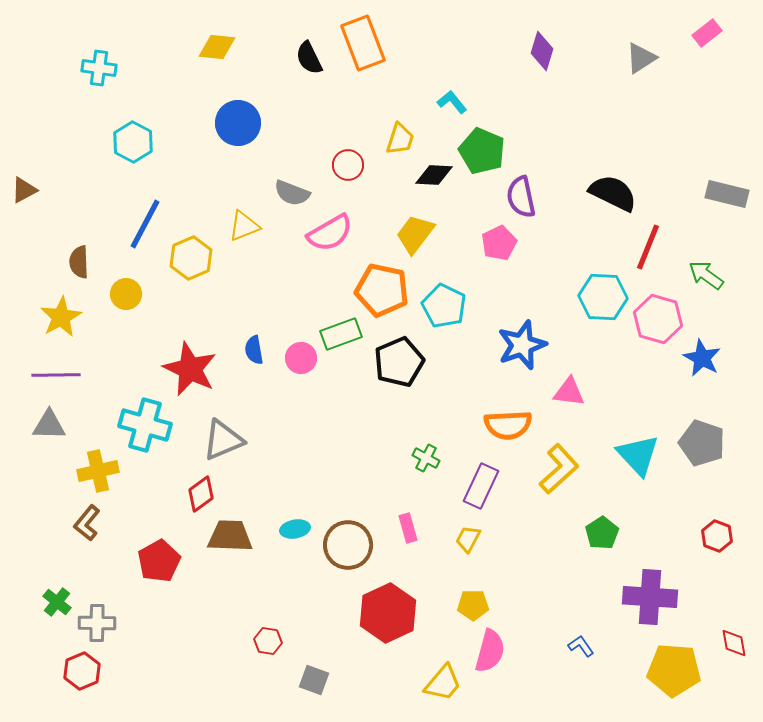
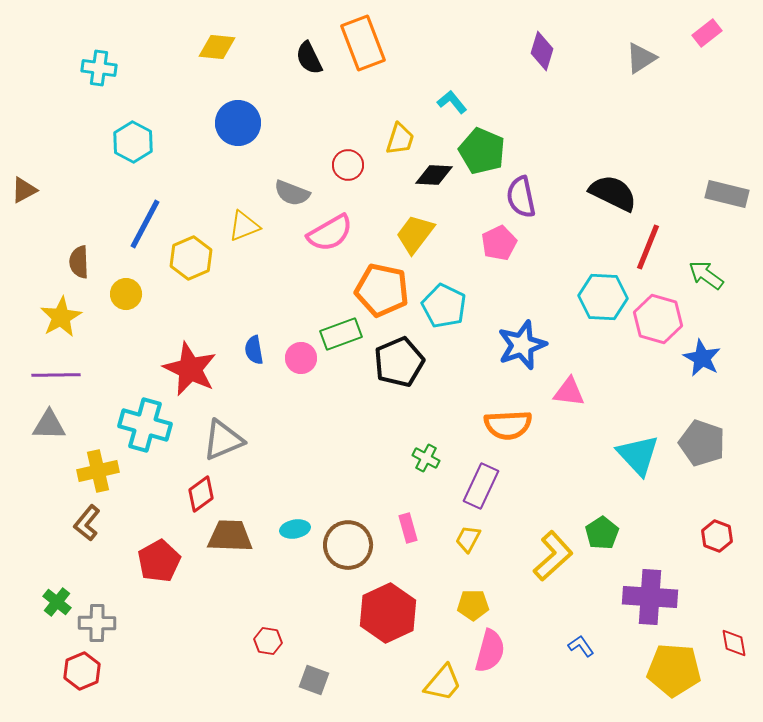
yellow L-shape at (559, 469): moved 6 px left, 87 px down
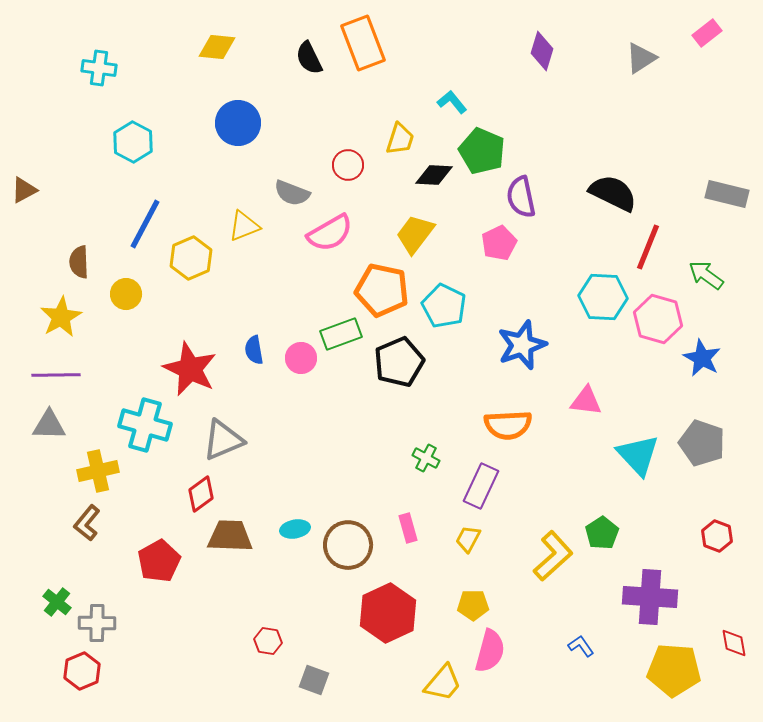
pink triangle at (569, 392): moved 17 px right, 9 px down
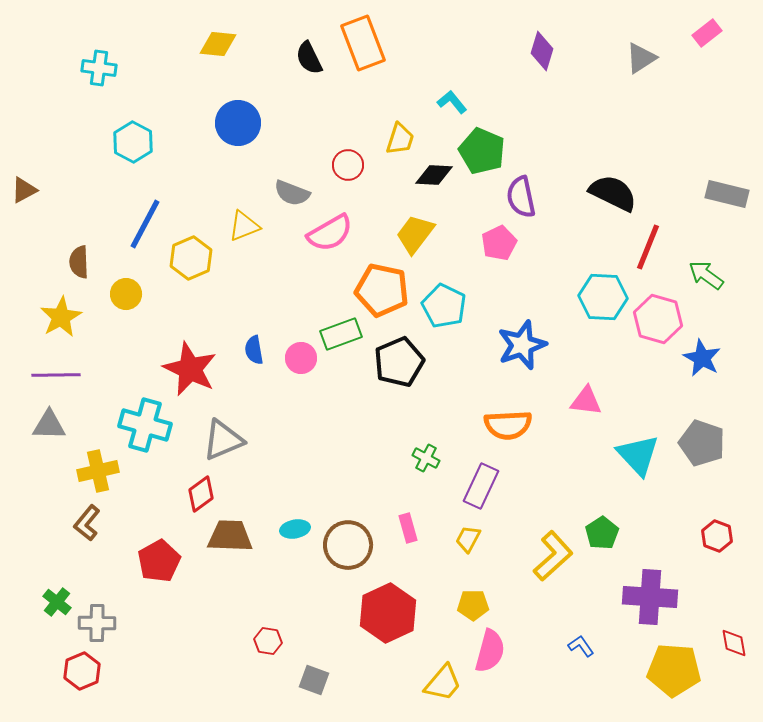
yellow diamond at (217, 47): moved 1 px right, 3 px up
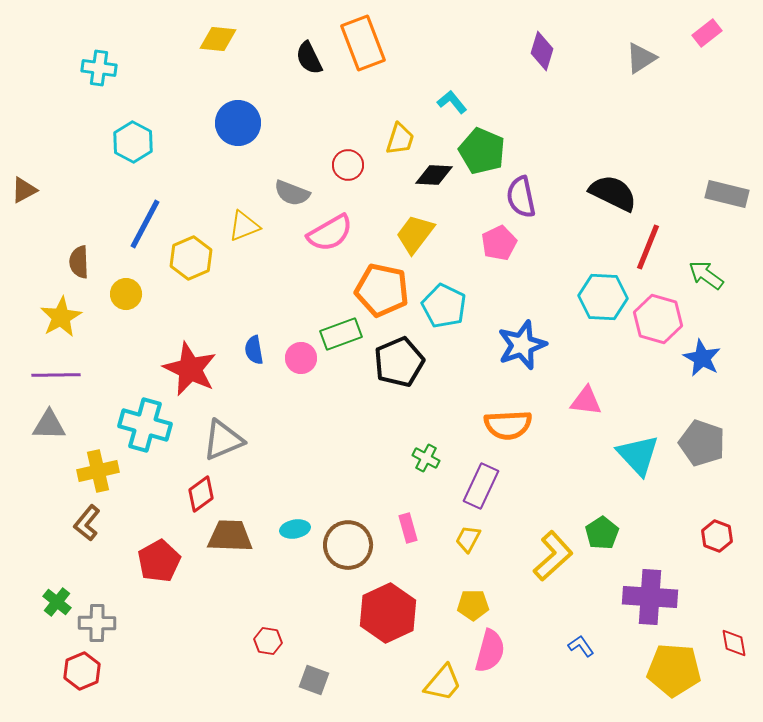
yellow diamond at (218, 44): moved 5 px up
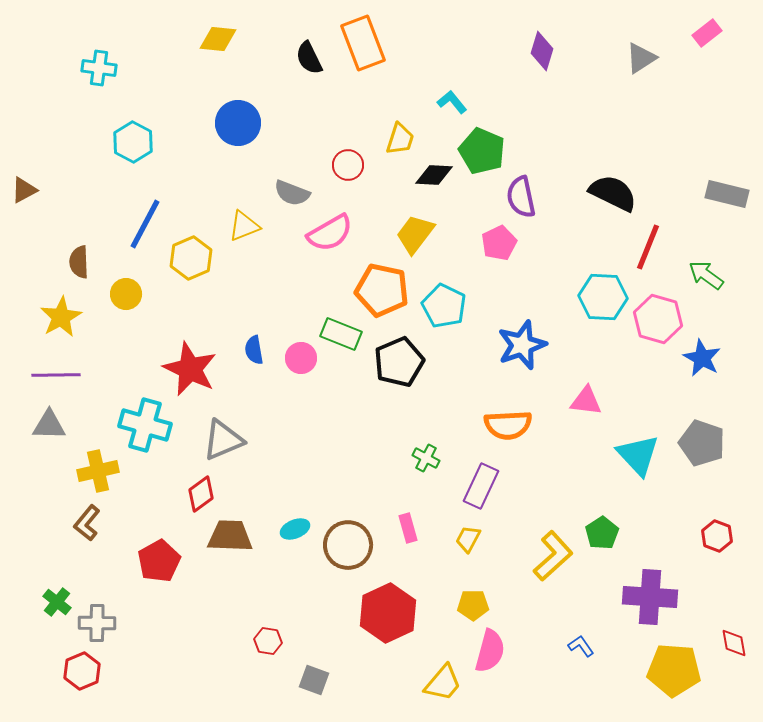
green rectangle at (341, 334): rotated 42 degrees clockwise
cyan ellipse at (295, 529): rotated 12 degrees counterclockwise
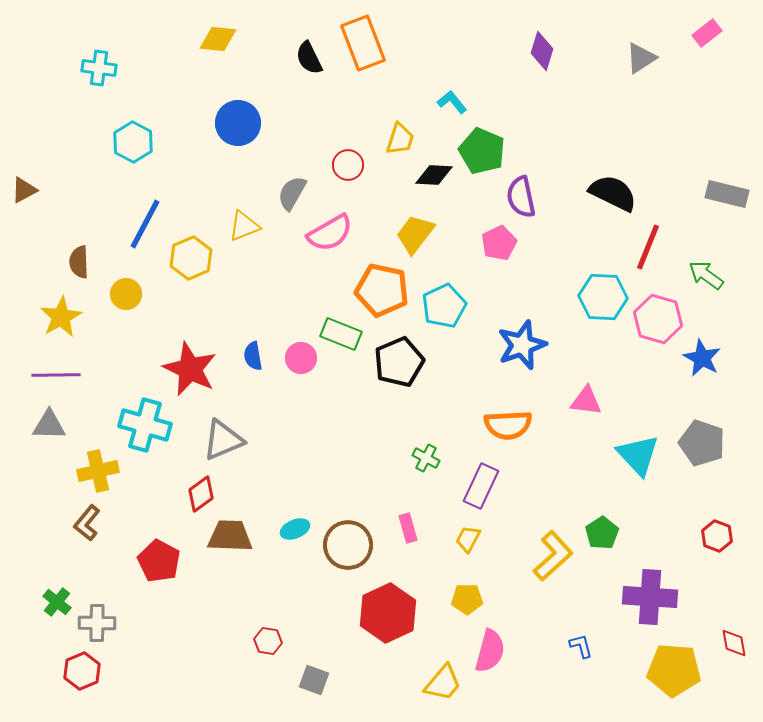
gray semicircle at (292, 193): rotated 99 degrees clockwise
cyan pentagon at (444, 306): rotated 21 degrees clockwise
blue semicircle at (254, 350): moved 1 px left, 6 px down
red pentagon at (159, 561): rotated 15 degrees counterclockwise
yellow pentagon at (473, 605): moved 6 px left, 6 px up
blue L-shape at (581, 646): rotated 20 degrees clockwise
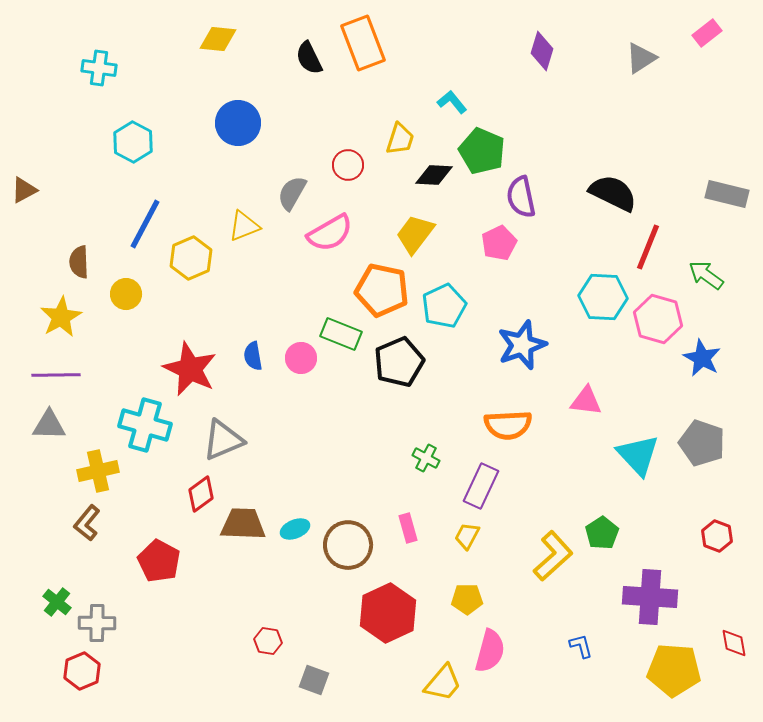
brown trapezoid at (230, 536): moved 13 px right, 12 px up
yellow trapezoid at (468, 539): moved 1 px left, 3 px up
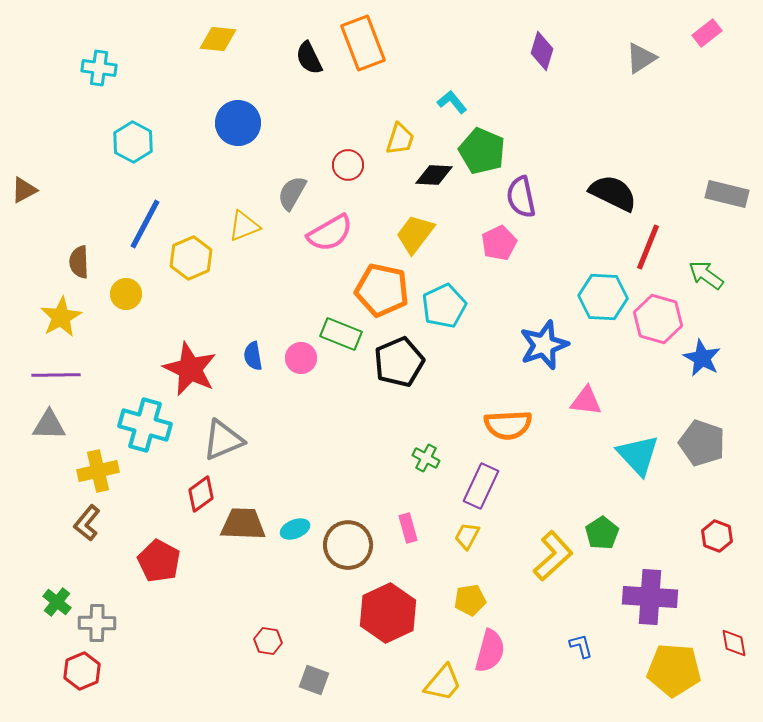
blue star at (522, 345): moved 22 px right
yellow pentagon at (467, 599): moved 3 px right, 1 px down; rotated 8 degrees counterclockwise
